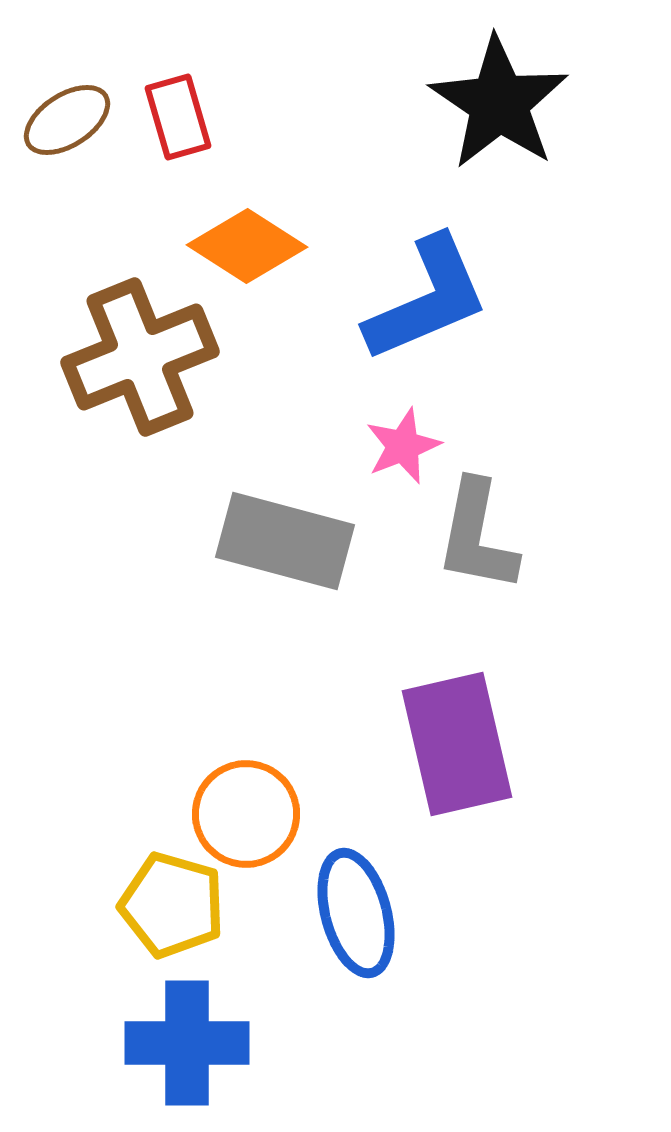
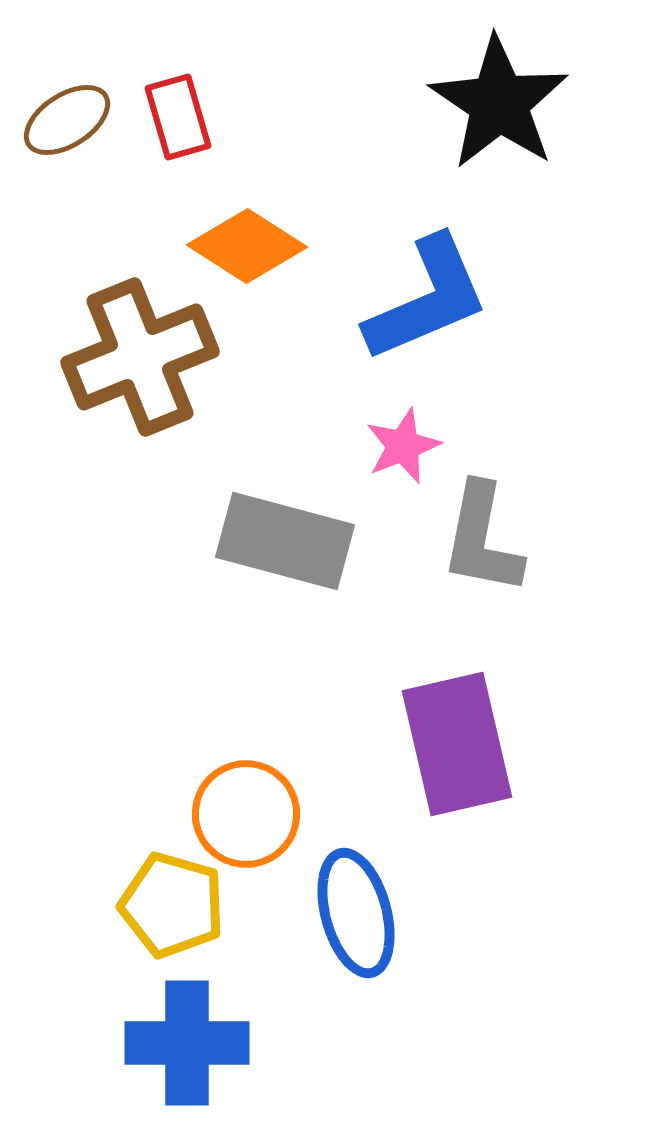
gray L-shape: moved 5 px right, 3 px down
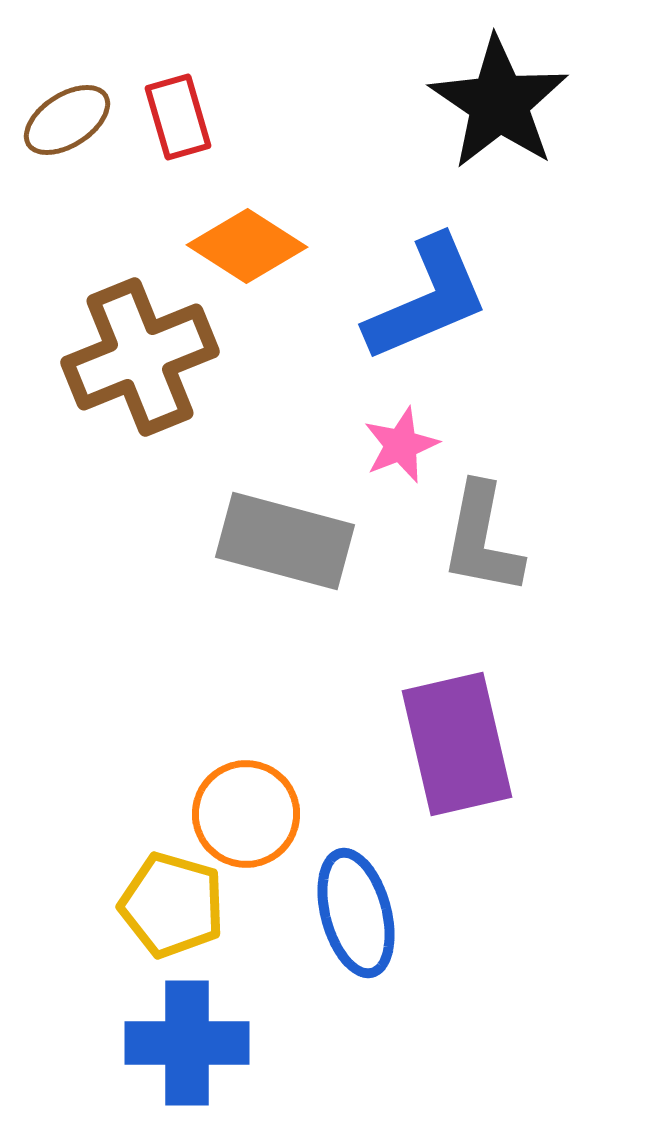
pink star: moved 2 px left, 1 px up
